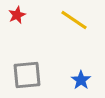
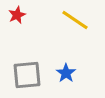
yellow line: moved 1 px right
blue star: moved 15 px left, 7 px up
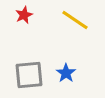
red star: moved 7 px right
gray square: moved 2 px right
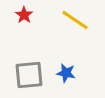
red star: rotated 12 degrees counterclockwise
blue star: rotated 24 degrees counterclockwise
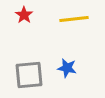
yellow line: moved 1 px left, 1 px up; rotated 40 degrees counterclockwise
blue star: moved 1 px right, 5 px up
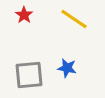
yellow line: rotated 40 degrees clockwise
